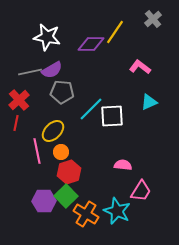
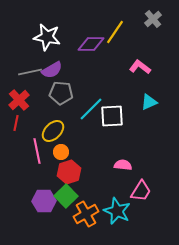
gray pentagon: moved 1 px left, 1 px down
orange cross: rotated 30 degrees clockwise
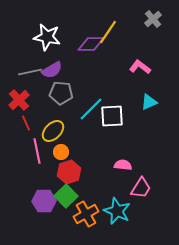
yellow line: moved 7 px left
red line: moved 10 px right; rotated 35 degrees counterclockwise
pink trapezoid: moved 3 px up
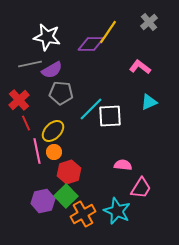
gray cross: moved 4 px left, 3 px down
gray line: moved 8 px up
white square: moved 2 px left
orange circle: moved 7 px left
purple hexagon: moved 1 px left; rotated 10 degrees counterclockwise
orange cross: moved 3 px left
